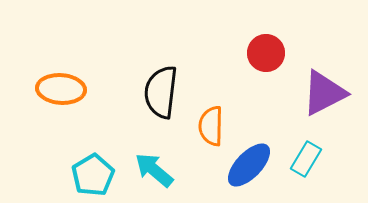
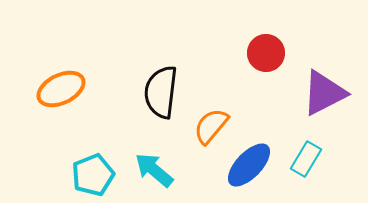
orange ellipse: rotated 30 degrees counterclockwise
orange semicircle: rotated 39 degrees clockwise
cyan pentagon: rotated 9 degrees clockwise
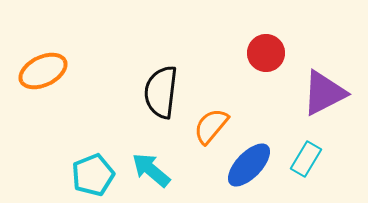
orange ellipse: moved 18 px left, 18 px up
cyan arrow: moved 3 px left
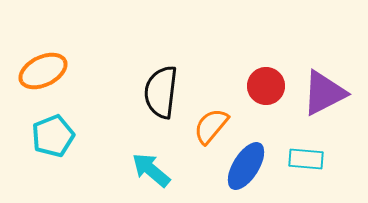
red circle: moved 33 px down
cyan rectangle: rotated 64 degrees clockwise
blue ellipse: moved 3 px left, 1 px down; rotated 12 degrees counterclockwise
cyan pentagon: moved 40 px left, 39 px up
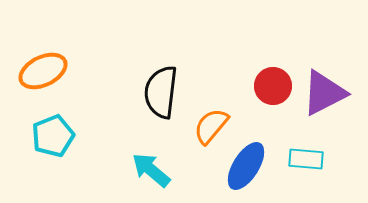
red circle: moved 7 px right
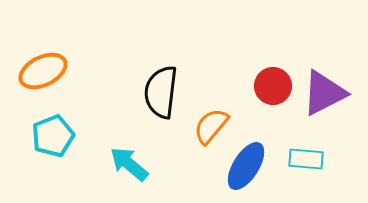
cyan arrow: moved 22 px left, 6 px up
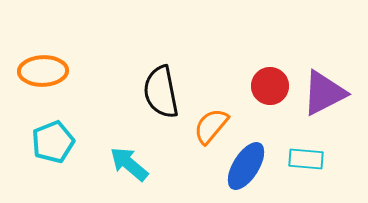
orange ellipse: rotated 24 degrees clockwise
red circle: moved 3 px left
black semicircle: rotated 18 degrees counterclockwise
cyan pentagon: moved 6 px down
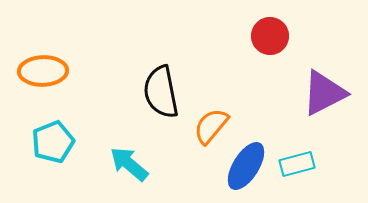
red circle: moved 50 px up
cyan rectangle: moved 9 px left, 5 px down; rotated 20 degrees counterclockwise
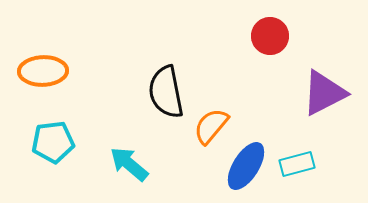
black semicircle: moved 5 px right
cyan pentagon: rotated 15 degrees clockwise
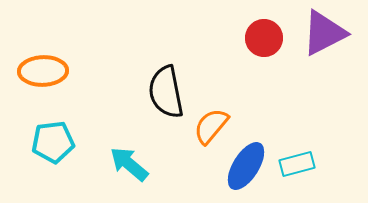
red circle: moved 6 px left, 2 px down
purple triangle: moved 60 px up
